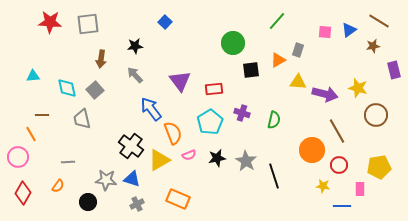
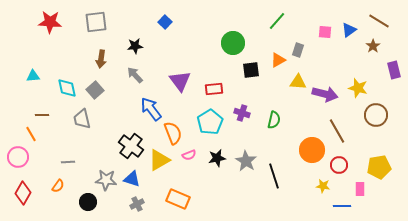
gray square at (88, 24): moved 8 px right, 2 px up
brown star at (373, 46): rotated 24 degrees counterclockwise
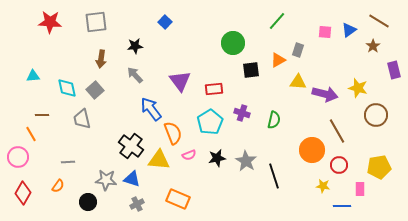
yellow triangle at (159, 160): rotated 35 degrees clockwise
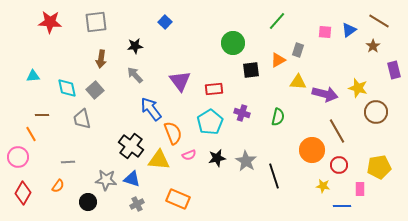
brown circle at (376, 115): moved 3 px up
green semicircle at (274, 120): moved 4 px right, 3 px up
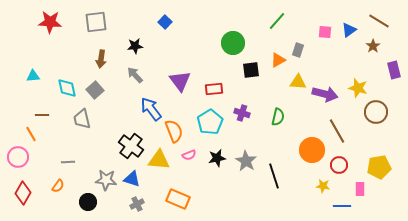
orange semicircle at (173, 133): moved 1 px right, 2 px up
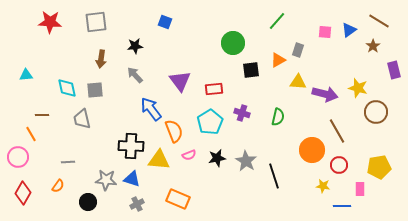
blue square at (165, 22): rotated 24 degrees counterclockwise
cyan triangle at (33, 76): moved 7 px left, 1 px up
gray square at (95, 90): rotated 36 degrees clockwise
black cross at (131, 146): rotated 35 degrees counterclockwise
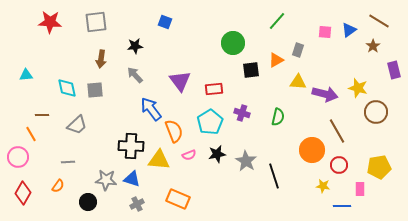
orange triangle at (278, 60): moved 2 px left
gray trapezoid at (82, 119): moved 5 px left, 6 px down; rotated 120 degrees counterclockwise
black star at (217, 158): moved 4 px up
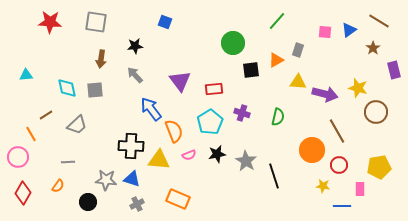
gray square at (96, 22): rotated 15 degrees clockwise
brown star at (373, 46): moved 2 px down
brown line at (42, 115): moved 4 px right; rotated 32 degrees counterclockwise
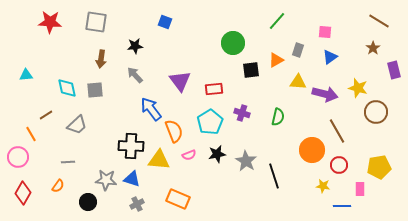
blue triangle at (349, 30): moved 19 px left, 27 px down
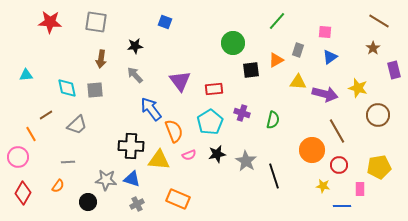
brown circle at (376, 112): moved 2 px right, 3 px down
green semicircle at (278, 117): moved 5 px left, 3 px down
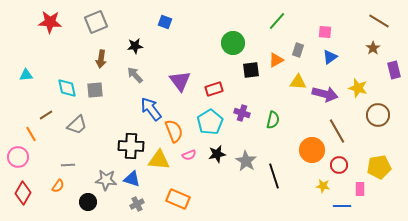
gray square at (96, 22): rotated 30 degrees counterclockwise
red rectangle at (214, 89): rotated 12 degrees counterclockwise
gray line at (68, 162): moved 3 px down
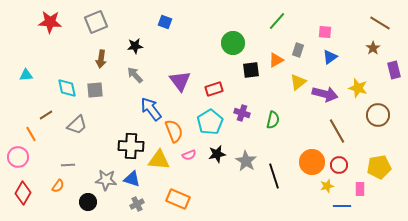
brown line at (379, 21): moved 1 px right, 2 px down
yellow triangle at (298, 82): rotated 42 degrees counterclockwise
orange circle at (312, 150): moved 12 px down
yellow star at (323, 186): moved 4 px right; rotated 24 degrees counterclockwise
